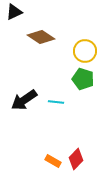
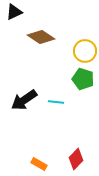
orange rectangle: moved 14 px left, 3 px down
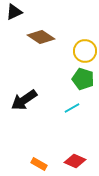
cyan line: moved 16 px right, 6 px down; rotated 35 degrees counterclockwise
red diamond: moved 1 px left, 2 px down; rotated 70 degrees clockwise
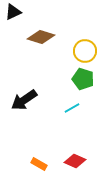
black triangle: moved 1 px left
brown diamond: rotated 16 degrees counterclockwise
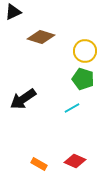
black arrow: moved 1 px left, 1 px up
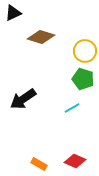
black triangle: moved 1 px down
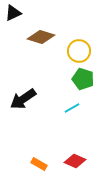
yellow circle: moved 6 px left
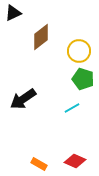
brown diamond: rotated 56 degrees counterclockwise
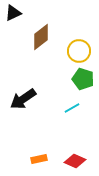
orange rectangle: moved 5 px up; rotated 42 degrees counterclockwise
